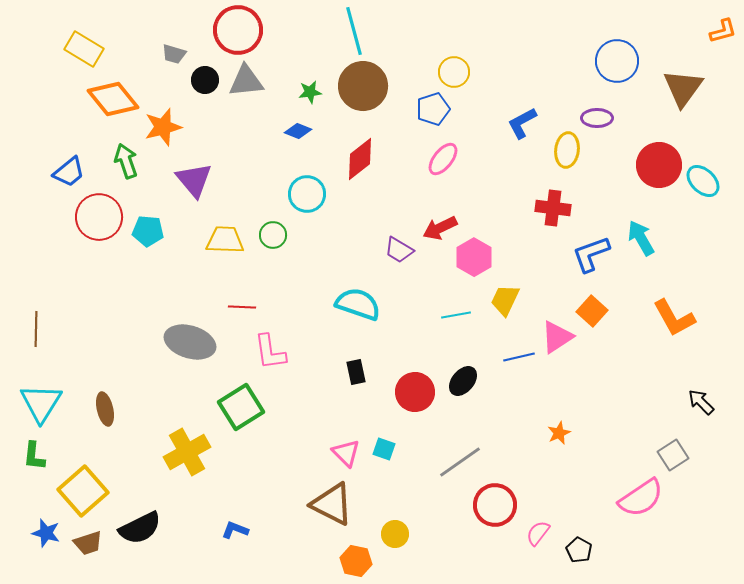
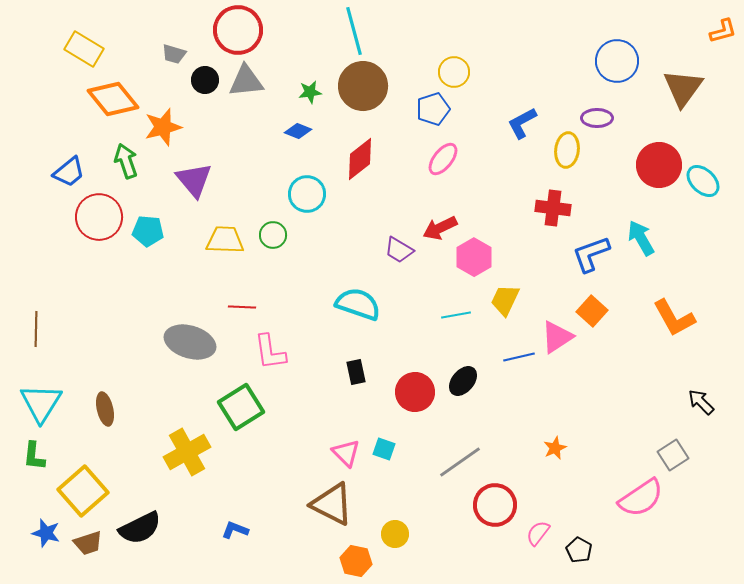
orange star at (559, 433): moved 4 px left, 15 px down
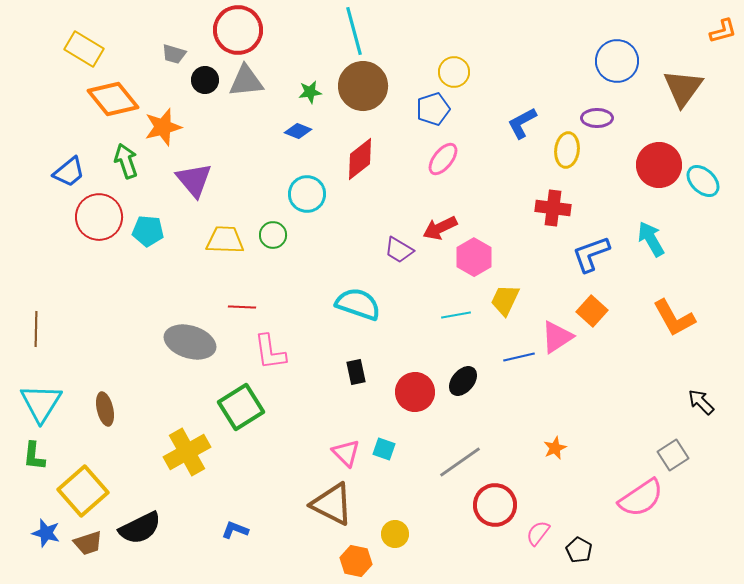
cyan arrow at (641, 238): moved 10 px right, 1 px down
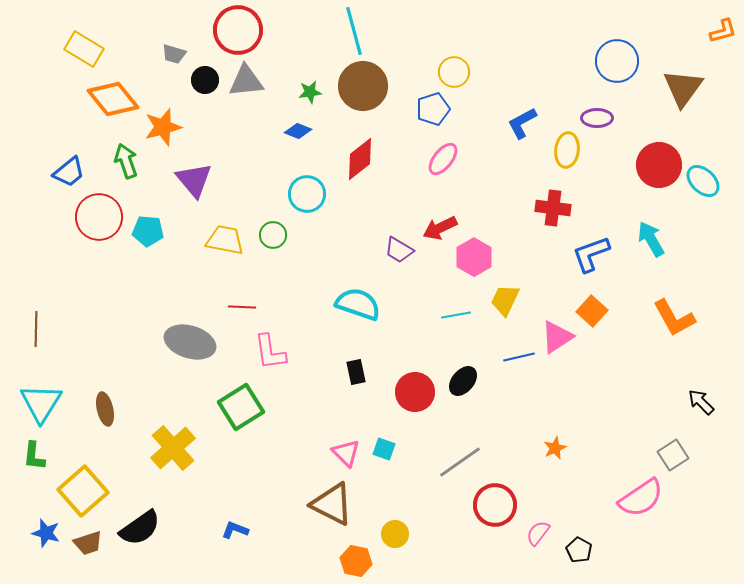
yellow trapezoid at (225, 240): rotated 9 degrees clockwise
yellow cross at (187, 452): moved 14 px left, 4 px up; rotated 12 degrees counterclockwise
black semicircle at (140, 528): rotated 9 degrees counterclockwise
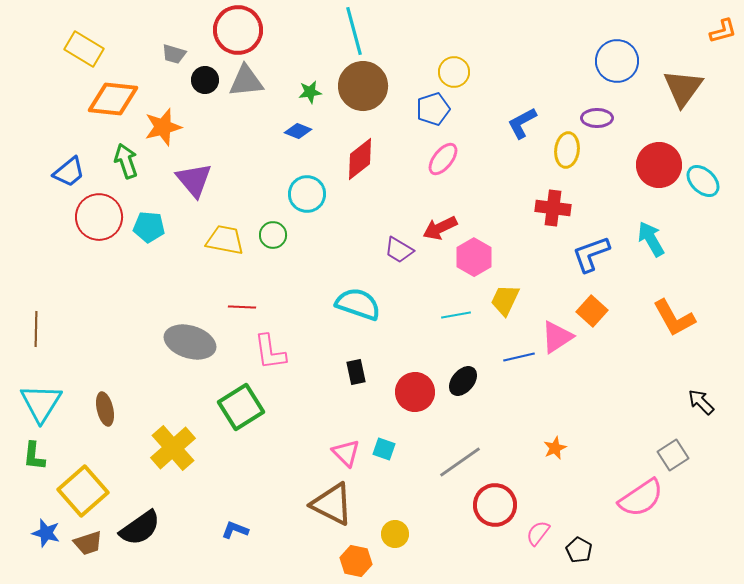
orange diamond at (113, 99): rotated 45 degrees counterclockwise
cyan pentagon at (148, 231): moved 1 px right, 4 px up
